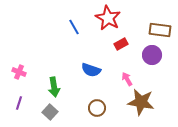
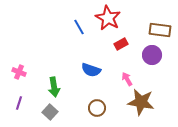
blue line: moved 5 px right
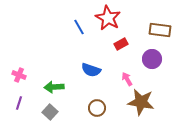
purple circle: moved 4 px down
pink cross: moved 3 px down
green arrow: rotated 96 degrees clockwise
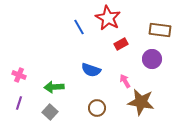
pink arrow: moved 2 px left, 2 px down
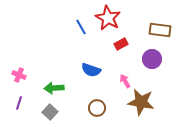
blue line: moved 2 px right
green arrow: moved 1 px down
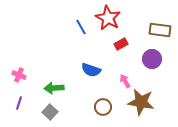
brown circle: moved 6 px right, 1 px up
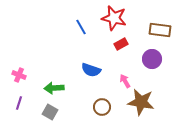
red star: moved 6 px right; rotated 15 degrees counterclockwise
brown circle: moved 1 px left
gray square: rotated 14 degrees counterclockwise
